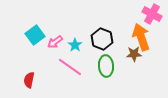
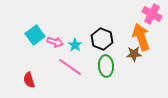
pink arrow: rotated 126 degrees counterclockwise
red semicircle: rotated 28 degrees counterclockwise
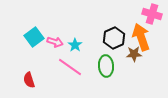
pink cross: rotated 12 degrees counterclockwise
cyan square: moved 1 px left, 2 px down
black hexagon: moved 12 px right, 1 px up; rotated 15 degrees clockwise
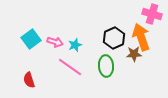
cyan square: moved 3 px left, 2 px down
cyan star: rotated 16 degrees clockwise
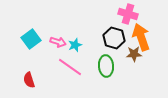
pink cross: moved 24 px left
black hexagon: rotated 20 degrees counterclockwise
pink arrow: moved 3 px right
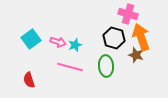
brown star: moved 2 px right, 1 px down; rotated 21 degrees clockwise
pink line: rotated 20 degrees counterclockwise
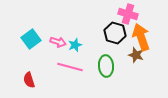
black hexagon: moved 1 px right, 5 px up
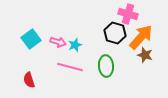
orange arrow: rotated 60 degrees clockwise
brown star: moved 9 px right
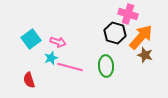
cyan star: moved 24 px left, 13 px down
